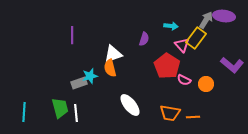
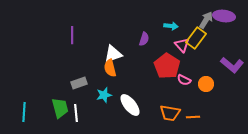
cyan star: moved 14 px right, 19 px down
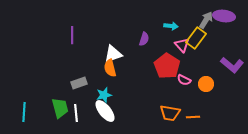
white ellipse: moved 25 px left, 6 px down
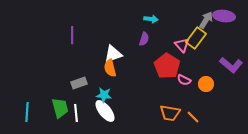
cyan arrow: moved 20 px left, 7 px up
purple L-shape: moved 1 px left
cyan star: rotated 21 degrees clockwise
cyan line: moved 3 px right
orange line: rotated 48 degrees clockwise
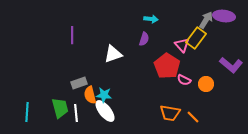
orange semicircle: moved 20 px left, 27 px down
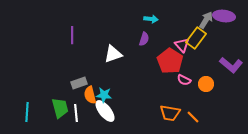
red pentagon: moved 3 px right, 5 px up
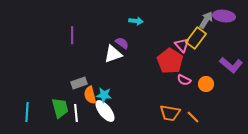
cyan arrow: moved 15 px left, 2 px down
purple semicircle: moved 22 px left, 4 px down; rotated 72 degrees counterclockwise
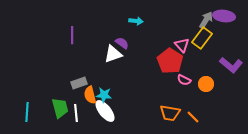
yellow rectangle: moved 6 px right
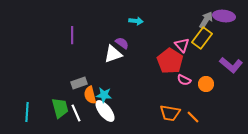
white line: rotated 18 degrees counterclockwise
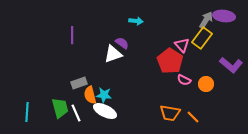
white ellipse: rotated 25 degrees counterclockwise
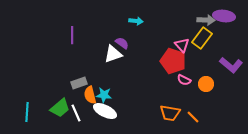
gray arrow: rotated 60 degrees clockwise
red pentagon: moved 3 px right; rotated 15 degrees counterclockwise
green trapezoid: rotated 65 degrees clockwise
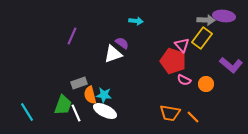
purple line: moved 1 px down; rotated 24 degrees clockwise
green trapezoid: moved 3 px right, 3 px up; rotated 30 degrees counterclockwise
cyan line: rotated 36 degrees counterclockwise
